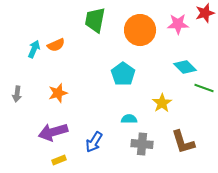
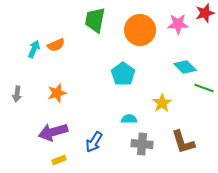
orange star: moved 1 px left
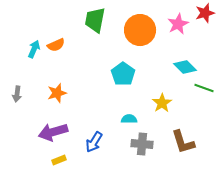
pink star: rotated 25 degrees counterclockwise
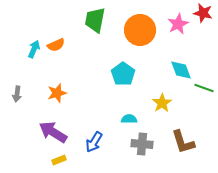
red star: moved 2 px left; rotated 30 degrees clockwise
cyan diamond: moved 4 px left, 3 px down; rotated 25 degrees clockwise
purple arrow: rotated 48 degrees clockwise
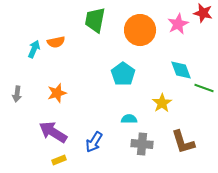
orange semicircle: moved 3 px up; rotated 12 degrees clockwise
